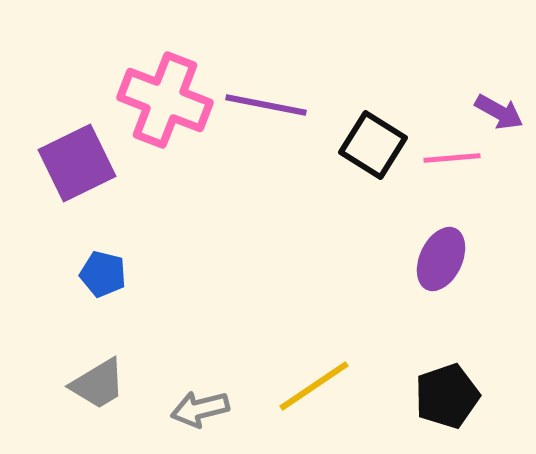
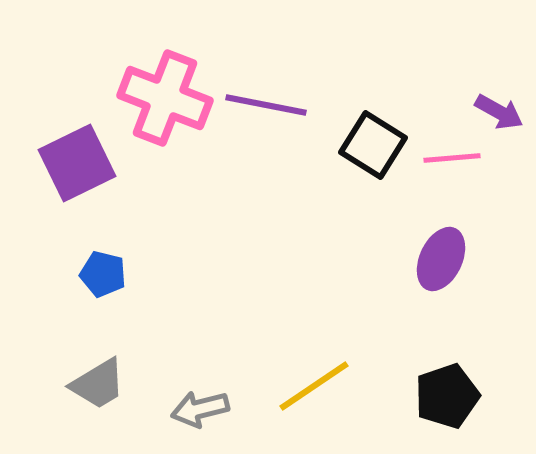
pink cross: moved 2 px up
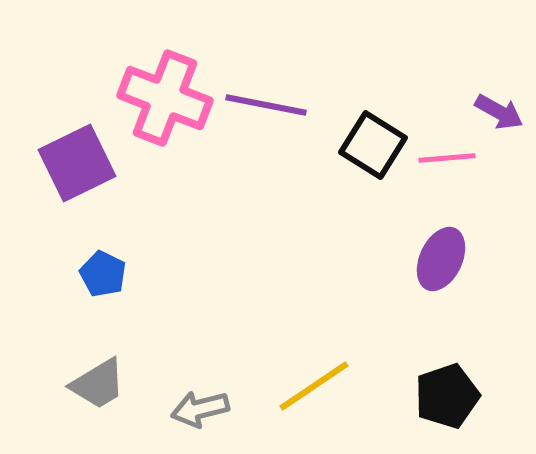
pink line: moved 5 px left
blue pentagon: rotated 12 degrees clockwise
